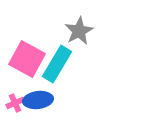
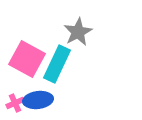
gray star: moved 1 px left, 1 px down
cyan rectangle: rotated 6 degrees counterclockwise
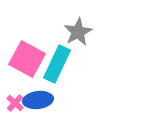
pink cross: rotated 24 degrees counterclockwise
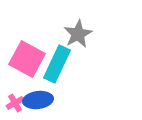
gray star: moved 2 px down
pink cross: rotated 18 degrees clockwise
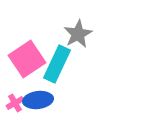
pink square: rotated 27 degrees clockwise
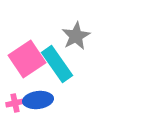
gray star: moved 2 px left, 2 px down
cyan rectangle: rotated 60 degrees counterclockwise
pink cross: rotated 18 degrees clockwise
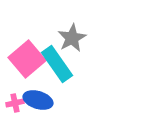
gray star: moved 4 px left, 2 px down
pink square: rotated 6 degrees counterclockwise
blue ellipse: rotated 24 degrees clockwise
